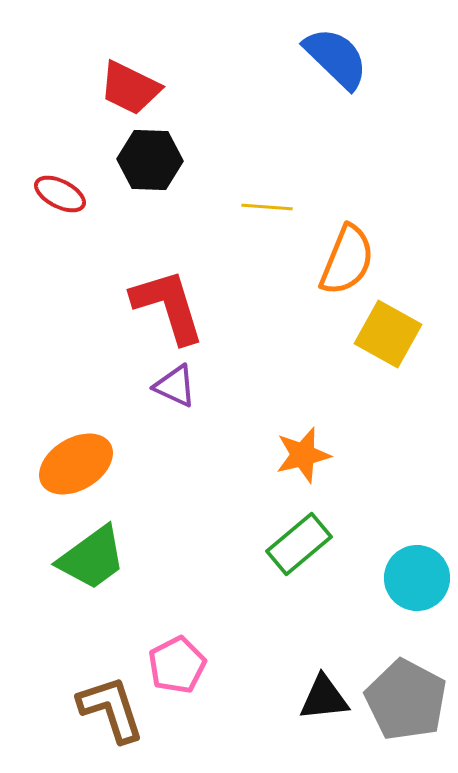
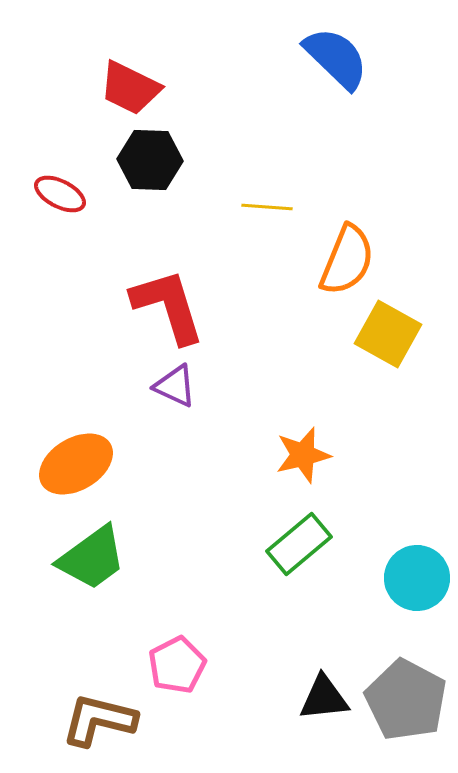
brown L-shape: moved 12 px left, 11 px down; rotated 58 degrees counterclockwise
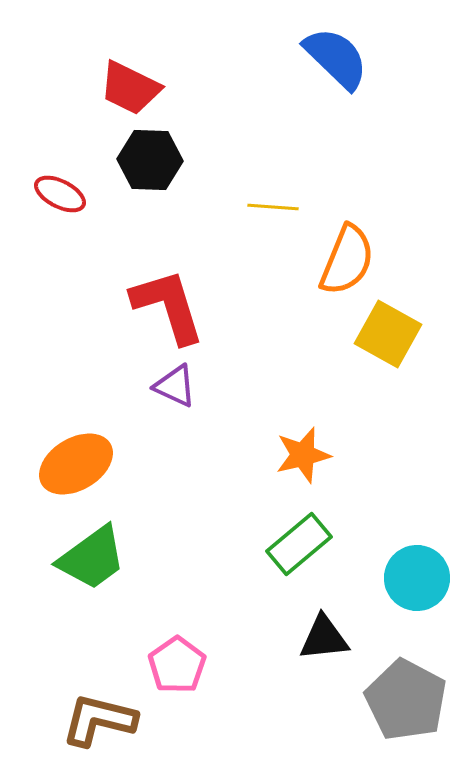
yellow line: moved 6 px right
pink pentagon: rotated 8 degrees counterclockwise
black triangle: moved 60 px up
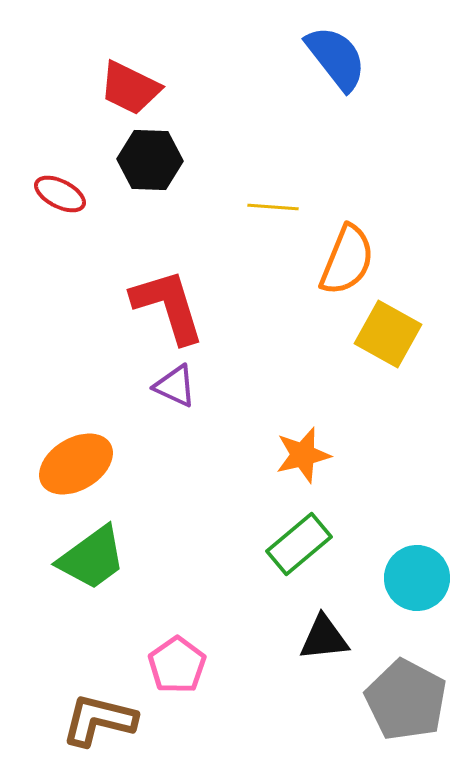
blue semicircle: rotated 8 degrees clockwise
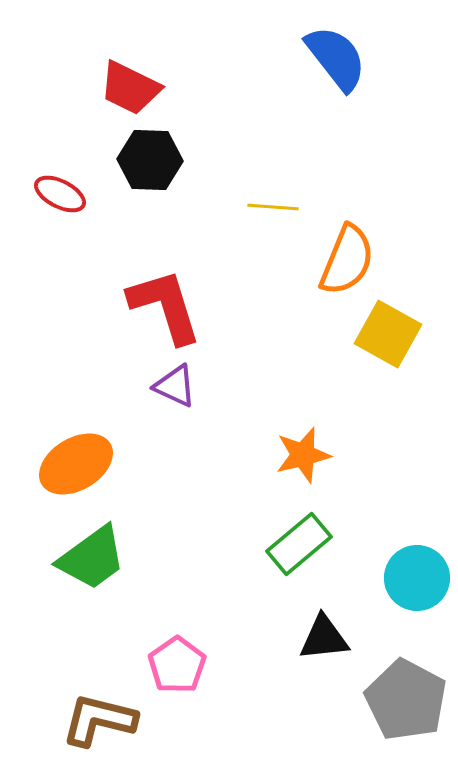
red L-shape: moved 3 px left
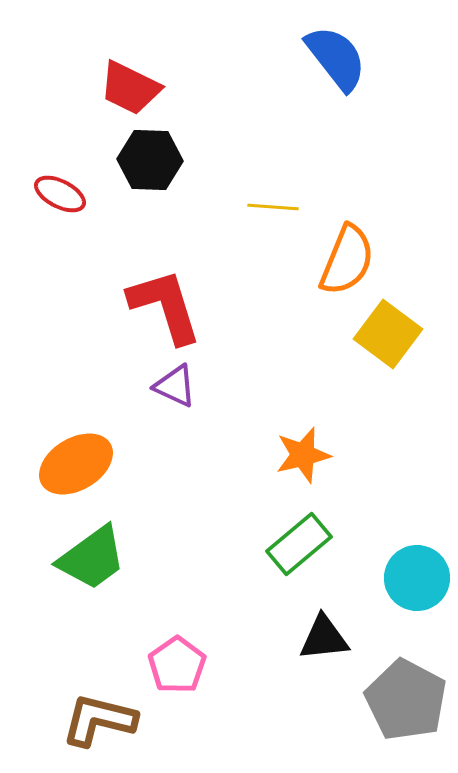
yellow square: rotated 8 degrees clockwise
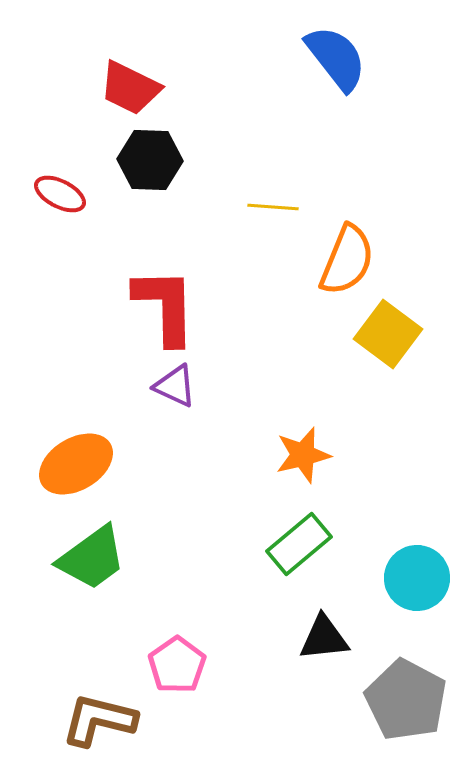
red L-shape: rotated 16 degrees clockwise
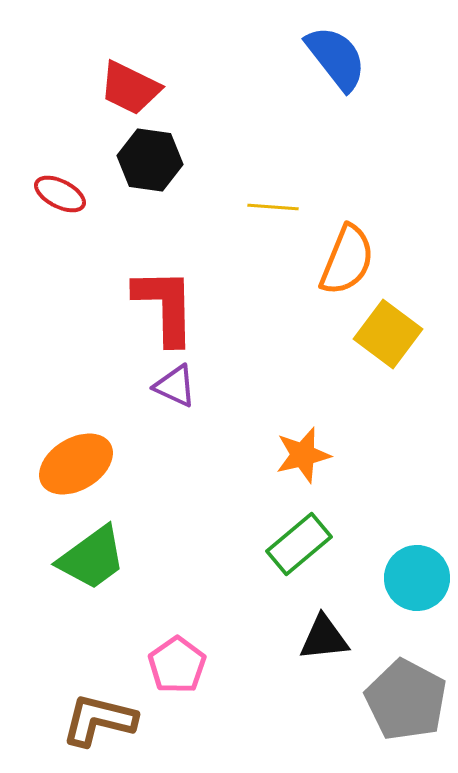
black hexagon: rotated 6 degrees clockwise
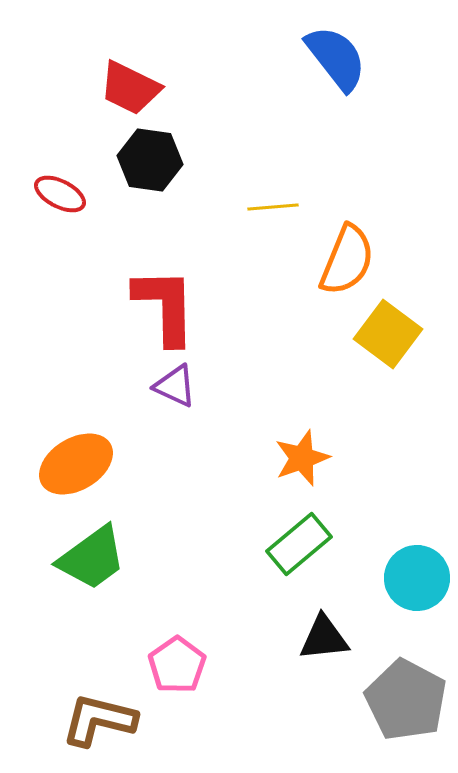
yellow line: rotated 9 degrees counterclockwise
orange star: moved 1 px left, 3 px down; rotated 6 degrees counterclockwise
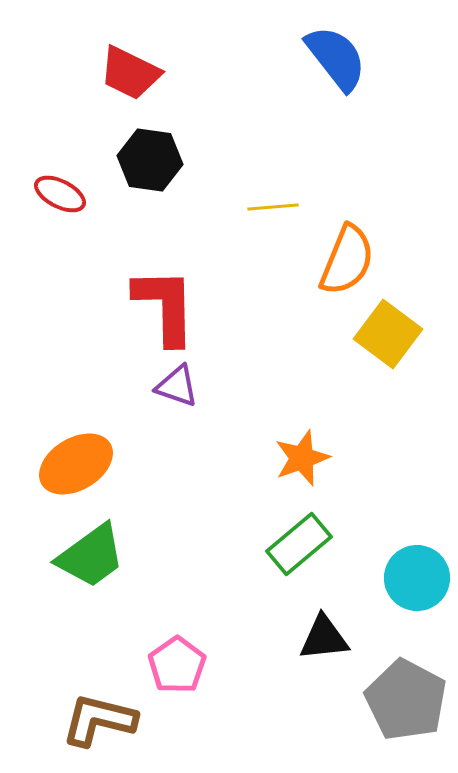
red trapezoid: moved 15 px up
purple triangle: moved 2 px right; rotated 6 degrees counterclockwise
green trapezoid: moved 1 px left, 2 px up
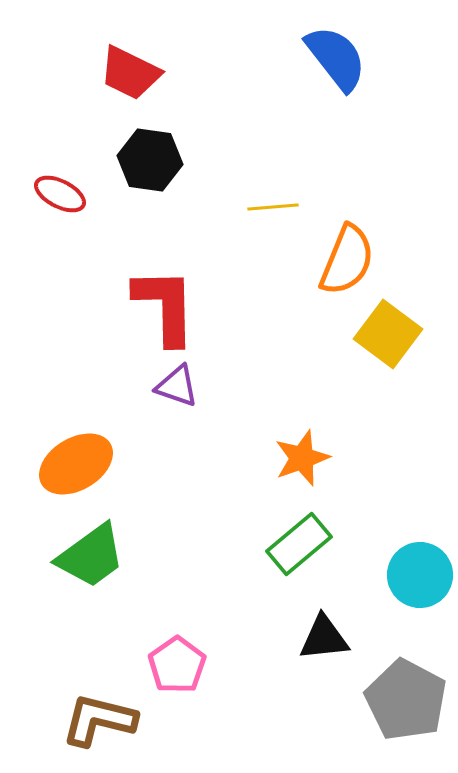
cyan circle: moved 3 px right, 3 px up
